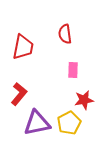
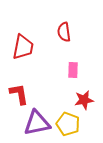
red semicircle: moved 1 px left, 2 px up
red L-shape: rotated 50 degrees counterclockwise
yellow pentagon: moved 1 px left, 1 px down; rotated 25 degrees counterclockwise
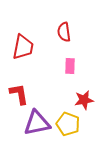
pink rectangle: moved 3 px left, 4 px up
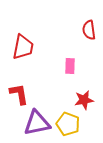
red semicircle: moved 25 px right, 2 px up
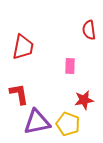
purple triangle: moved 1 px up
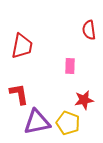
red trapezoid: moved 1 px left, 1 px up
yellow pentagon: moved 1 px up
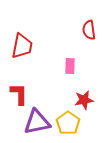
red L-shape: rotated 10 degrees clockwise
yellow pentagon: rotated 15 degrees clockwise
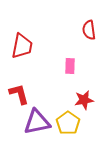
red L-shape: rotated 15 degrees counterclockwise
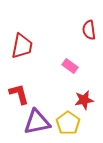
pink rectangle: rotated 56 degrees counterclockwise
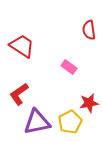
red trapezoid: rotated 68 degrees counterclockwise
pink rectangle: moved 1 px left, 1 px down
red L-shape: rotated 110 degrees counterclockwise
red star: moved 5 px right, 3 px down
yellow pentagon: moved 2 px right, 1 px up; rotated 10 degrees clockwise
